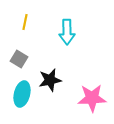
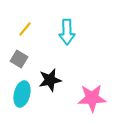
yellow line: moved 7 px down; rotated 28 degrees clockwise
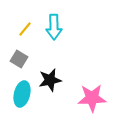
cyan arrow: moved 13 px left, 5 px up
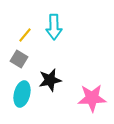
yellow line: moved 6 px down
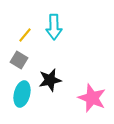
gray square: moved 1 px down
pink star: rotated 24 degrees clockwise
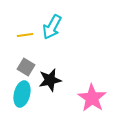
cyan arrow: moved 2 px left; rotated 30 degrees clockwise
yellow line: rotated 42 degrees clockwise
gray square: moved 7 px right, 7 px down
pink star: rotated 12 degrees clockwise
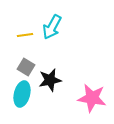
pink star: rotated 24 degrees counterclockwise
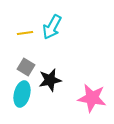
yellow line: moved 2 px up
